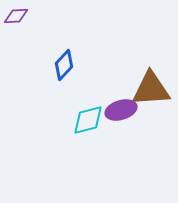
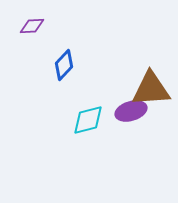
purple diamond: moved 16 px right, 10 px down
purple ellipse: moved 10 px right, 1 px down
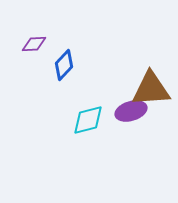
purple diamond: moved 2 px right, 18 px down
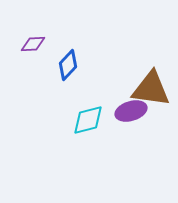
purple diamond: moved 1 px left
blue diamond: moved 4 px right
brown triangle: rotated 12 degrees clockwise
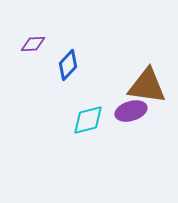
brown triangle: moved 4 px left, 3 px up
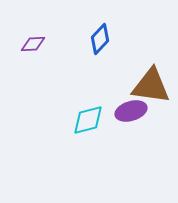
blue diamond: moved 32 px right, 26 px up
brown triangle: moved 4 px right
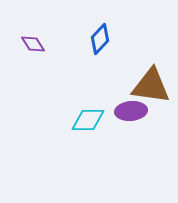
purple diamond: rotated 60 degrees clockwise
purple ellipse: rotated 12 degrees clockwise
cyan diamond: rotated 16 degrees clockwise
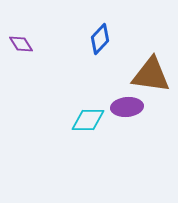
purple diamond: moved 12 px left
brown triangle: moved 11 px up
purple ellipse: moved 4 px left, 4 px up
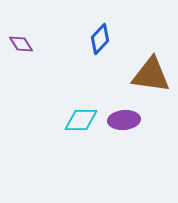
purple ellipse: moved 3 px left, 13 px down
cyan diamond: moved 7 px left
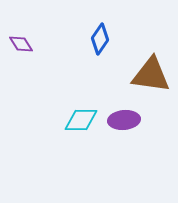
blue diamond: rotated 8 degrees counterclockwise
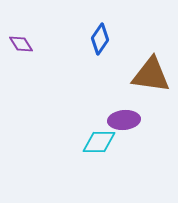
cyan diamond: moved 18 px right, 22 px down
